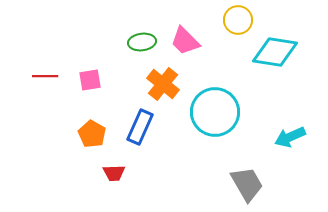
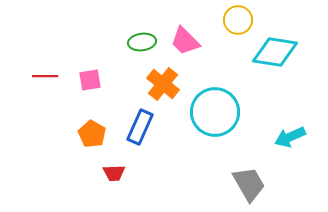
gray trapezoid: moved 2 px right
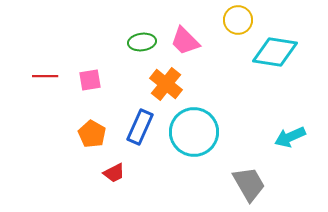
orange cross: moved 3 px right
cyan circle: moved 21 px left, 20 px down
red trapezoid: rotated 25 degrees counterclockwise
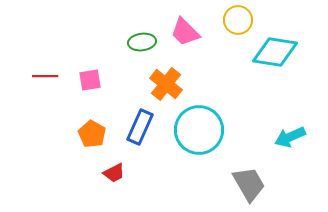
pink trapezoid: moved 9 px up
cyan circle: moved 5 px right, 2 px up
